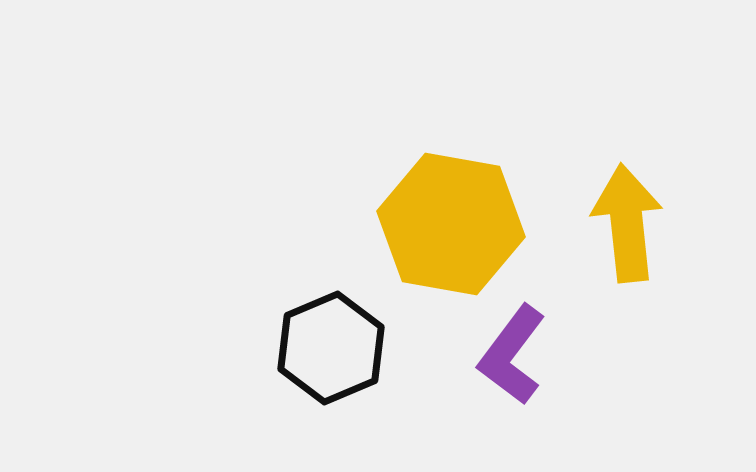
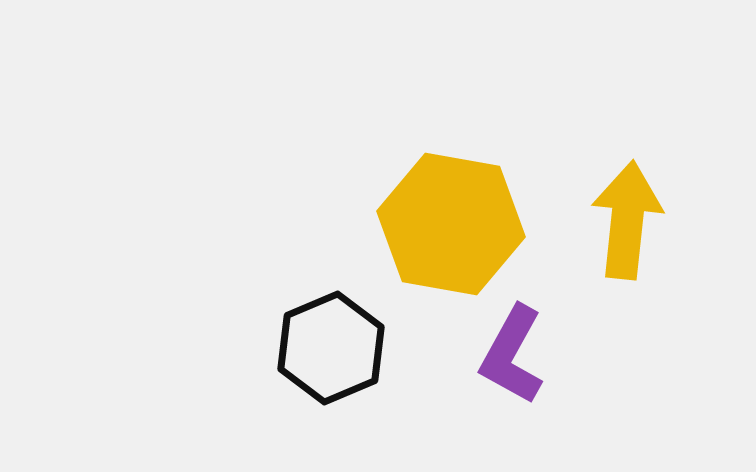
yellow arrow: moved 3 px up; rotated 12 degrees clockwise
purple L-shape: rotated 8 degrees counterclockwise
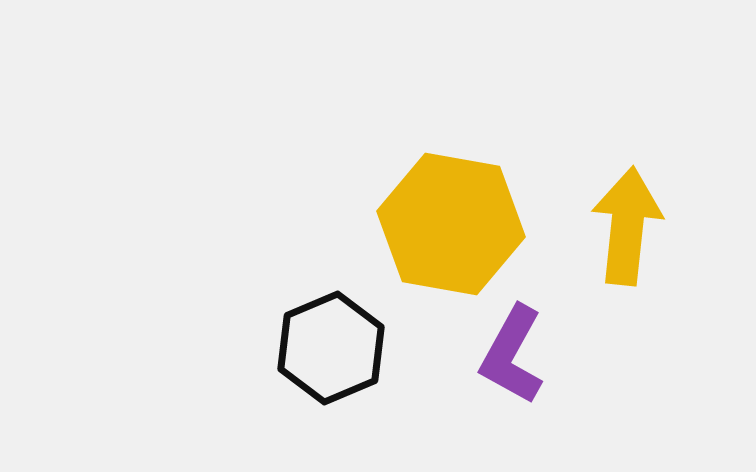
yellow arrow: moved 6 px down
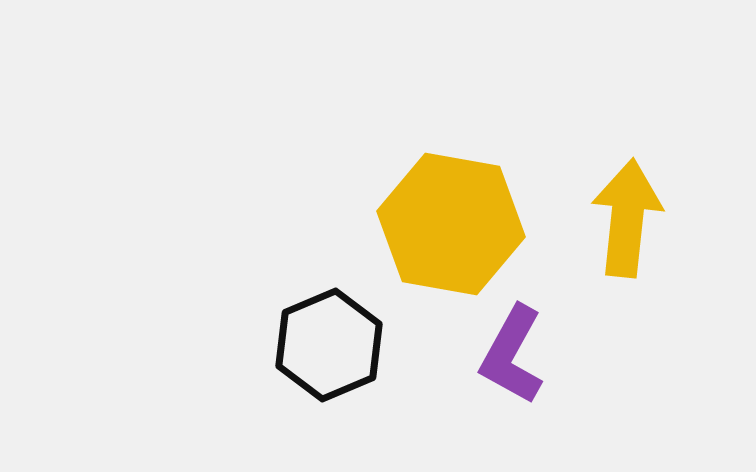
yellow arrow: moved 8 px up
black hexagon: moved 2 px left, 3 px up
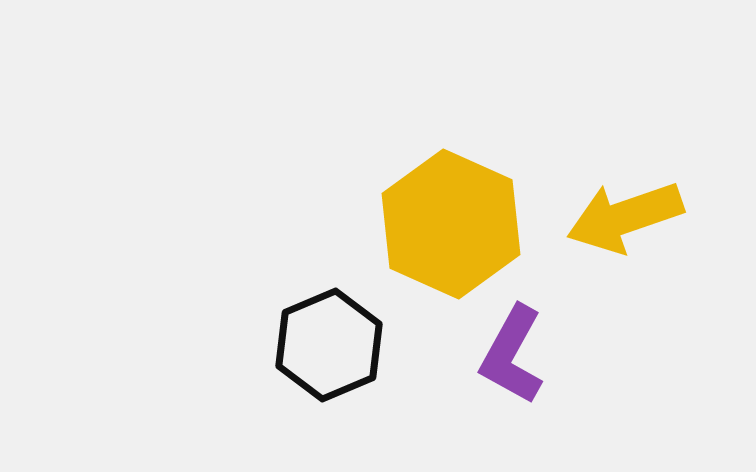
yellow arrow: moved 2 px left, 1 px up; rotated 115 degrees counterclockwise
yellow hexagon: rotated 14 degrees clockwise
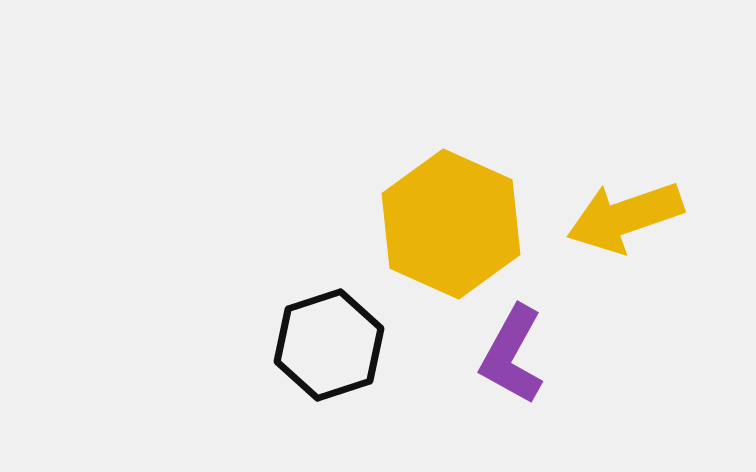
black hexagon: rotated 5 degrees clockwise
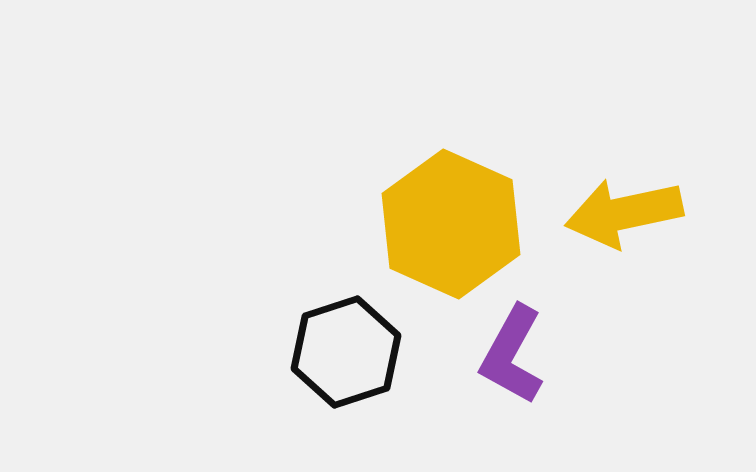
yellow arrow: moved 1 px left, 4 px up; rotated 7 degrees clockwise
black hexagon: moved 17 px right, 7 px down
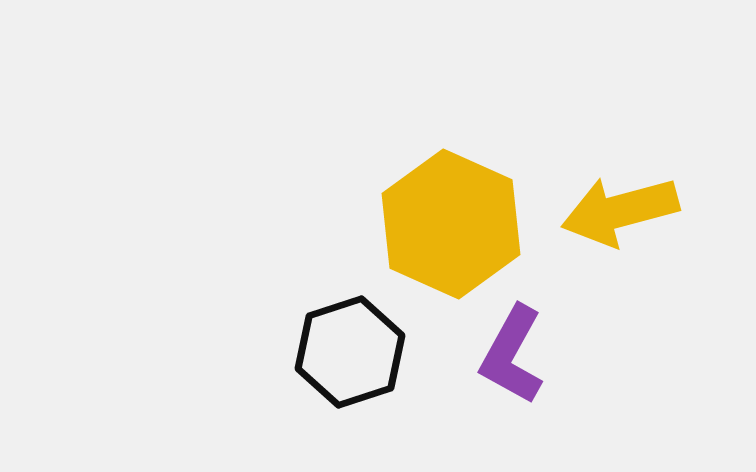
yellow arrow: moved 4 px left, 2 px up; rotated 3 degrees counterclockwise
black hexagon: moved 4 px right
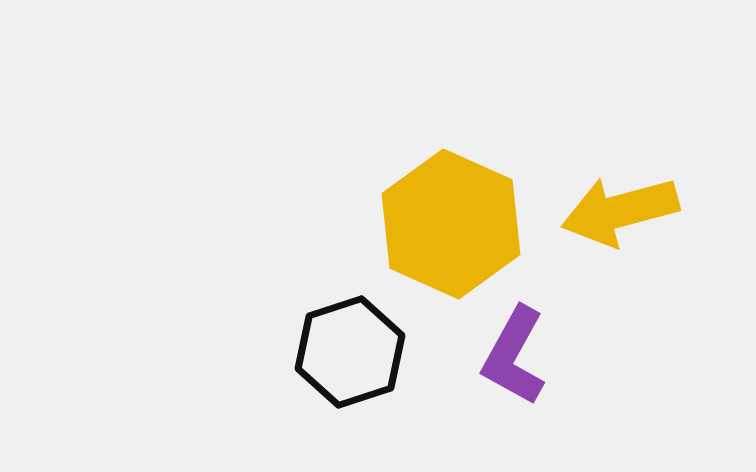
purple L-shape: moved 2 px right, 1 px down
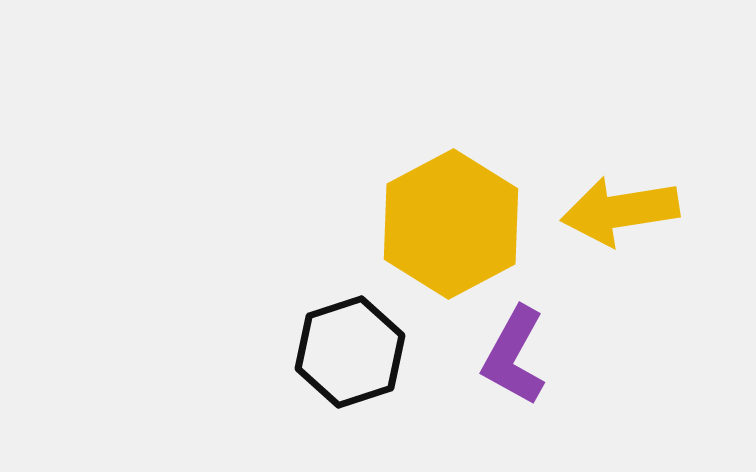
yellow arrow: rotated 6 degrees clockwise
yellow hexagon: rotated 8 degrees clockwise
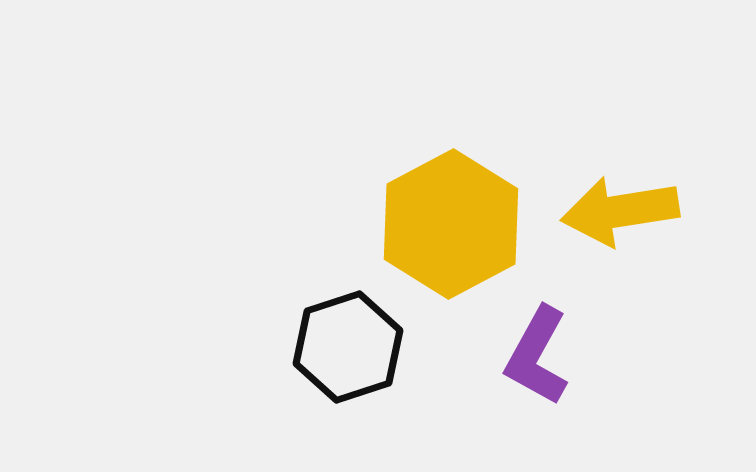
black hexagon: moved 2 px left, 5 px up
purple L-shape: moved 23 px right
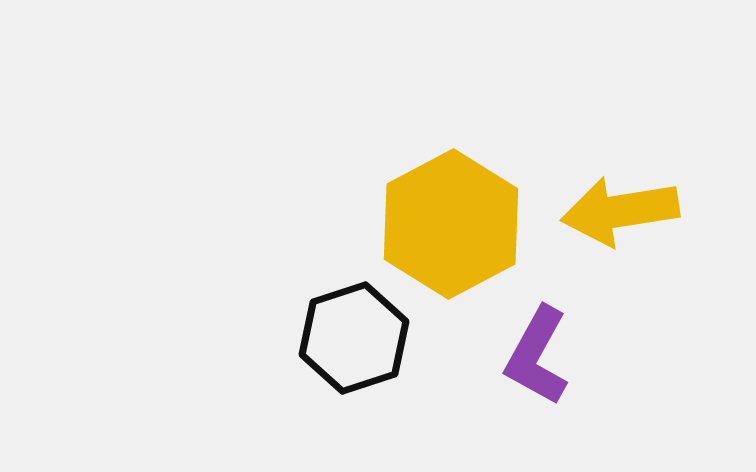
black hexagon: moved 6 px right, 9 px up
